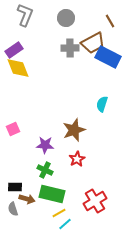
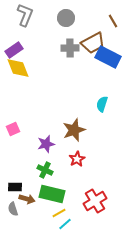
brown line: moved 3 px right
purple star: moved 1 px right, 1 px up; rotated 18 degrees counterclockwise
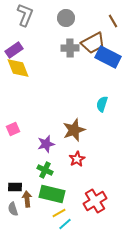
brown arrow: rotated 112 degrees counterclockwise
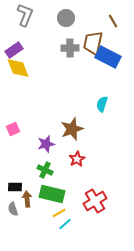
brown trapezoid: rotated 130 degrees clockwise
brown star: moved 2 px left, 1 px up
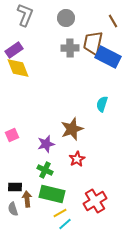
pink square: moved 1 px left, 6 px down
yellow line: moved 1 px right
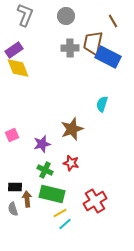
gray circle: moved 2 px up
purple star: moved 4 px left
red star: moved 6 px left, 4 px down; rotated 28 degrees counterclockwise
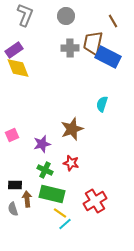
black rectangle: moved 2 px up
yellow line: rotated 64 degrees clockwise
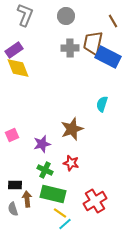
green rectangle: moved 1 px right
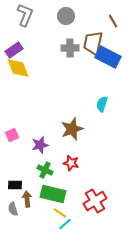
purple star: moved 2 px left, 1 px down
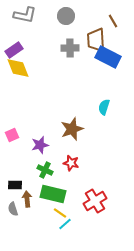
gray L-shape: rotated 80 degrees clockwise
brown trapezoid: moved 3 px right, 3 px up; rotated 15 degrees counterclockwise
cyan semicircle: moved 2 px right, 3 px down
